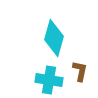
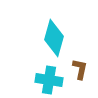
brown L-shape: moved 2 px up
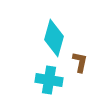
brown L-shape: moved 7 px up
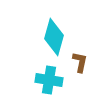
cyan diamond: moved 1 px up
